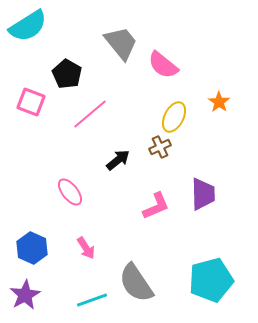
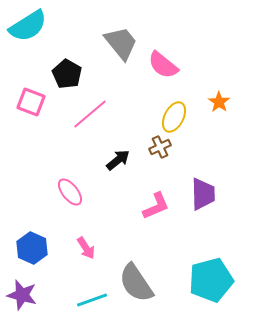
purple star: moved 3 px left; rotated 28 degrees counterclockwise
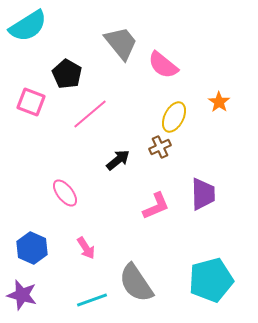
pink ellipse: moved 5 px left, 1 px down
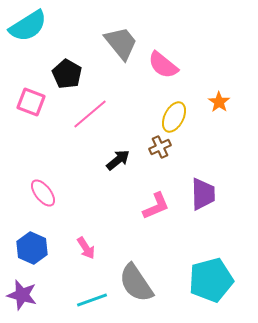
pink ellipse: moved 22 px left
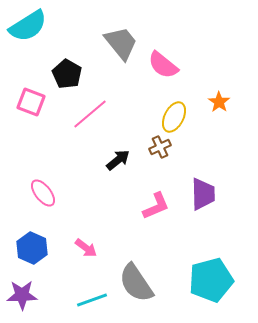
pink arrow: rotated 20 degrees counterclockwise
purple star: rotated 16 degrees counterclockwise
